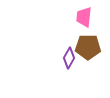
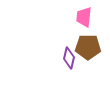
purple diamond: rotated 15 degrees counterclockwise
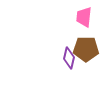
brown pentagon: moved 2 px left, 2 px down
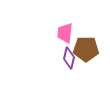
pink trapezoid: moved 19 px left, 16 px down
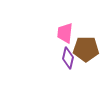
purple diamond: moved 1 px left
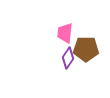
purple diamond: rotated 20 degrees clockwise
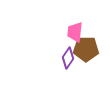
pink trapezoid: moved 10 px right, 1 px up
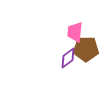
purple diamond: rotated 20 degrees clockwise
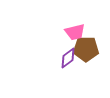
pink trapezoid: rotated 110 degrees counterclockwise
